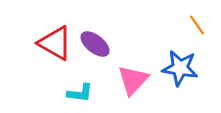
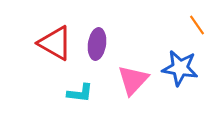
purple ellipse: moved 2 px right; rotated 60 degrees clockwise
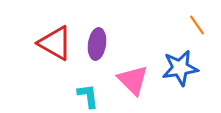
blue star: rotated 18 degrees counterclockwise
pink triangle: rotated 28 degrees counterclockwise
cyan L-shape: moved 8 px right, 3 px down; rotated 104 degrees counterclockwise
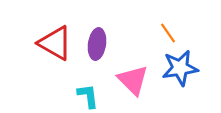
orange line: moved 29 px left, 8 px down
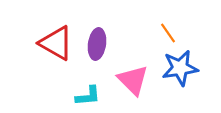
red triangle: moved 1 px right
cyan L-shape: rotated 92 degrees clockwise
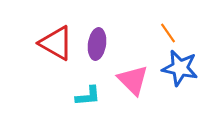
blue star: rotated 21 degrees clockwise
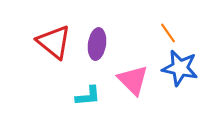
red triangle: moved 2 px left, 1 px up; rotated 9 degrees clockwise
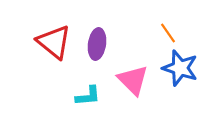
blue star: rotated 6 degrees clockwise
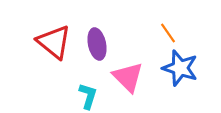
purple ellipse: rotated 20 degrees counterclockwise
pink triangle: moved 5 px left, 3 px up
cyan L-shape: rotated 68 degrees counterclockwise
